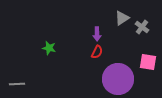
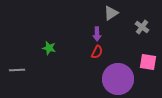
gray triangle: moved 11 px left, 5 px up
gray line: moved 14 px up
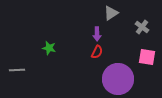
pink square: moved 1 px left, 5 px up
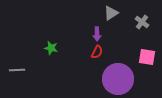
gray cross: moved 5 px up
green star: moved 2 px right
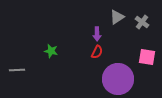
gray triangle: moved 6 px right, 4 px down
green star: moved 3 px down
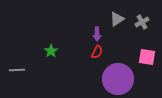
gray triangle: moved 2 px down
gray cross: rotated 24 degrees clockwise
green star: rotated 24 degrees clockwise
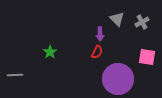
gray triangle: rotated 42 degrees counterclockwise
purple arrow: moved 3 px right
green star: moved 1 px left, 1 px down
gray line: moved 2 px left, 5 px down
